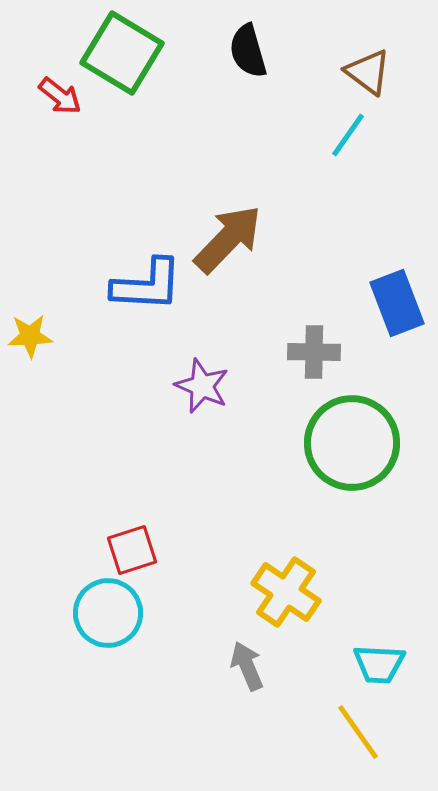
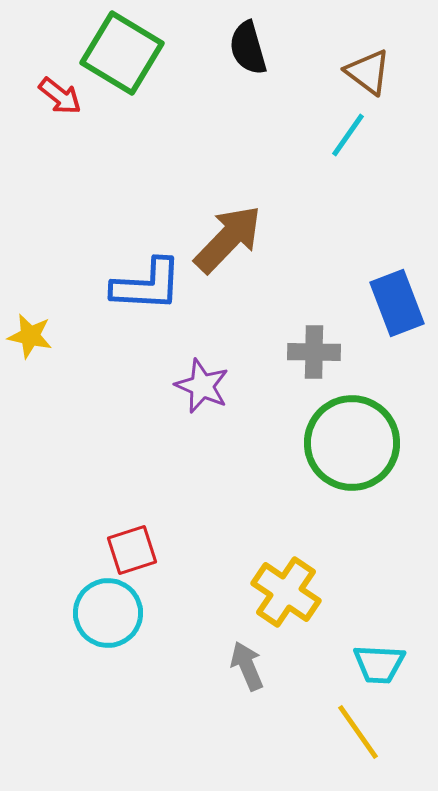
black semicircle: moved 3 px up
yellow star: rotated 15 degrees clockwise
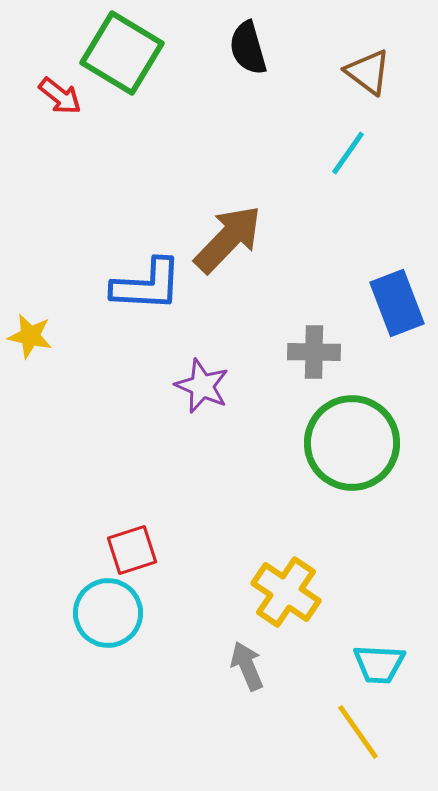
cyan line: moved 18 px down
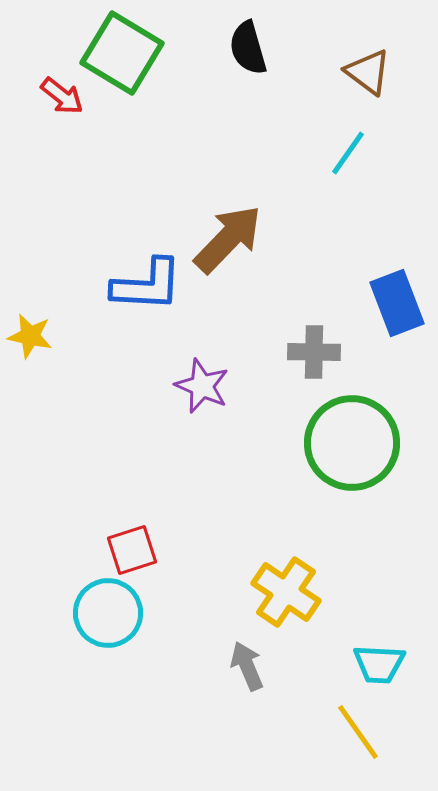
red arrow: moved 2 px right
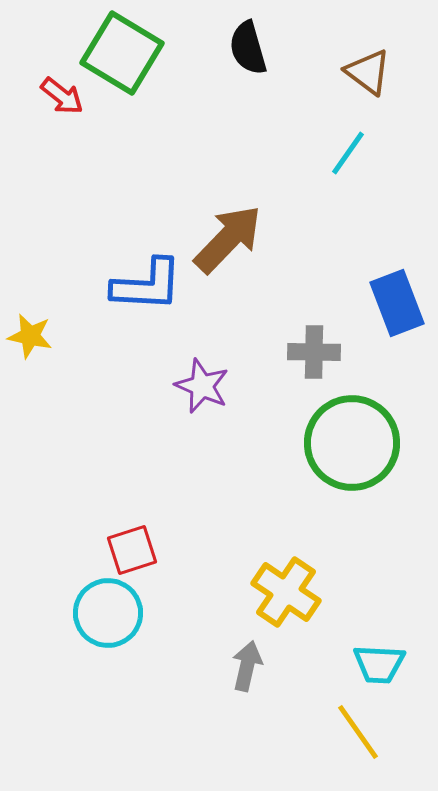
gray arrow: rotated 36 degrees clockwise
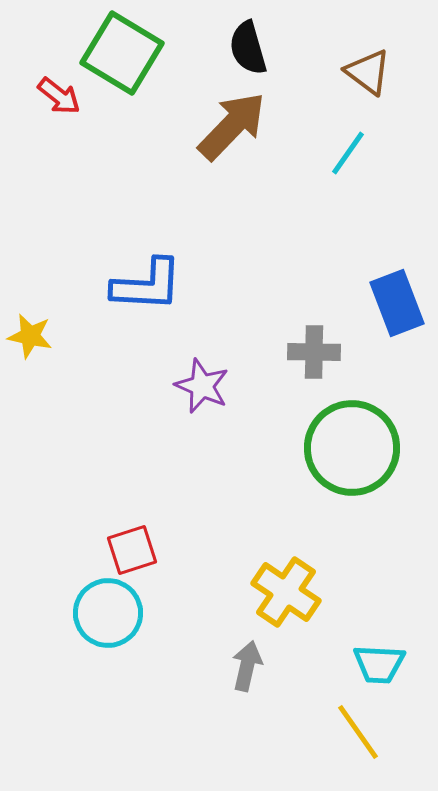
red arrow: moved 3 px left
brown arrow: moved 4 px right, 113 px up
green circle: moved 5 px down
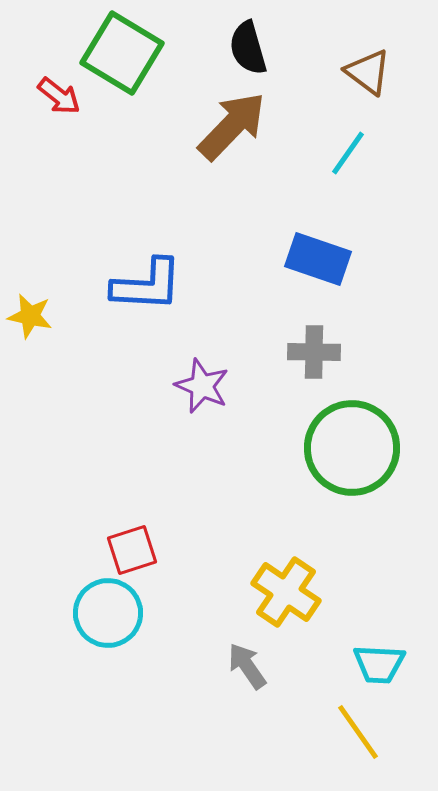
blue rectangle: moved 79 px left, 44 px up; rotated 50 degrees counterclockwise
yellow star: moved 20 px up
gray arrow: rotated 48 degrees counterclockwise
